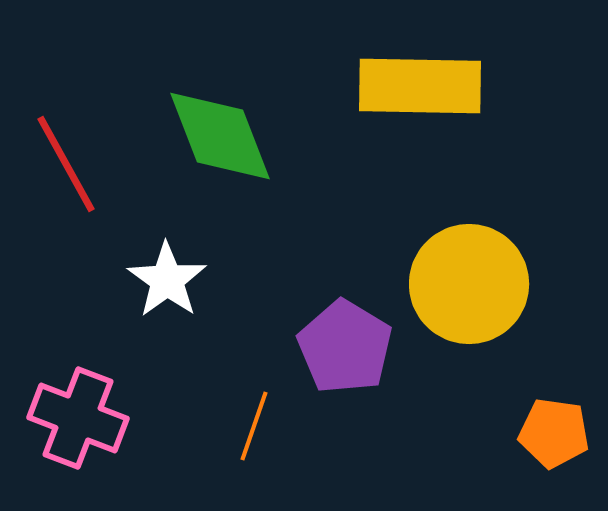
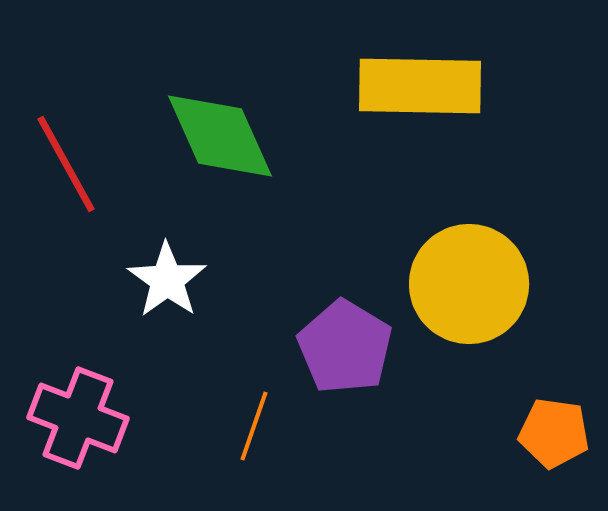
green diamond: rotated 3 degrees counterclockwise
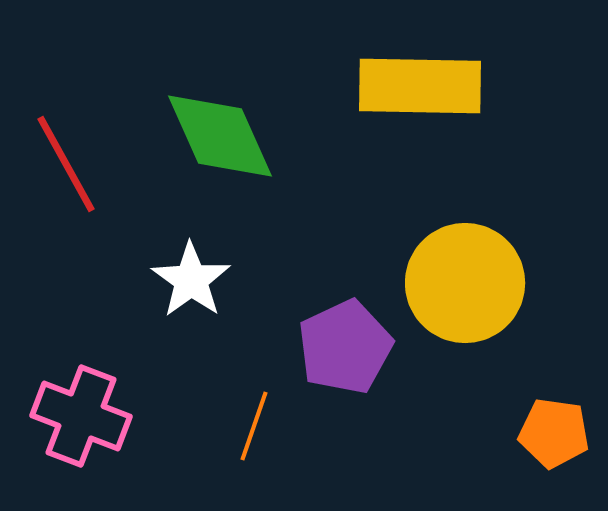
white star: moved 24 px right
yellow circle: moved 4 px left, 1 px up
purple pentagon: rotated 16 degrees clockwise
pink cross: moved 3 px right, 2 px up
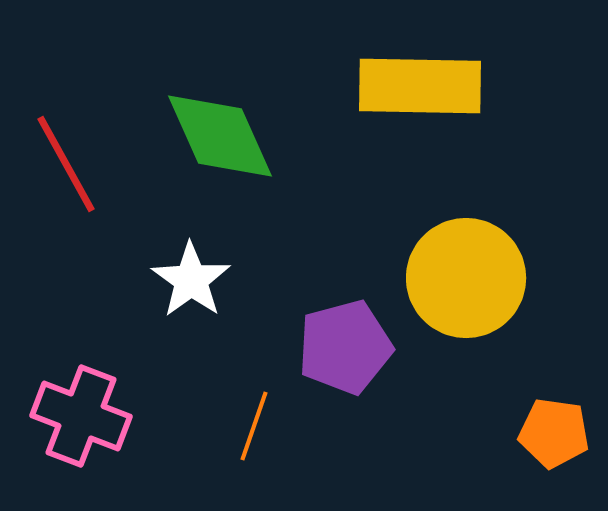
yellow circle: moved 1 px right, 5 px up
purple pentagon: rotated 10 degrees clockwise
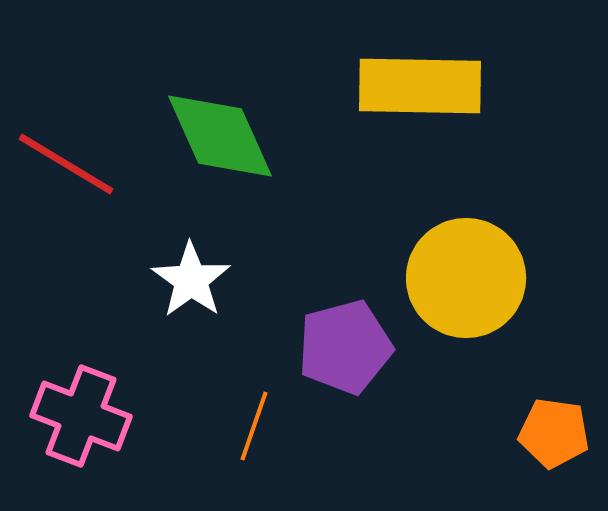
red line: rotated 30 degrees counterclockwise
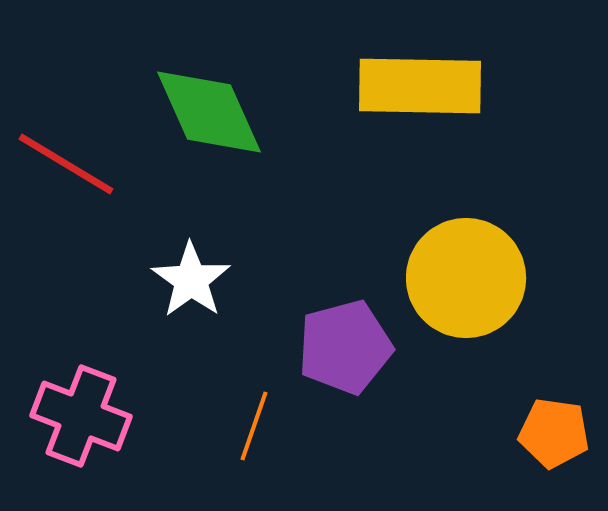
green diamond: moved 11 px left, 24 px up
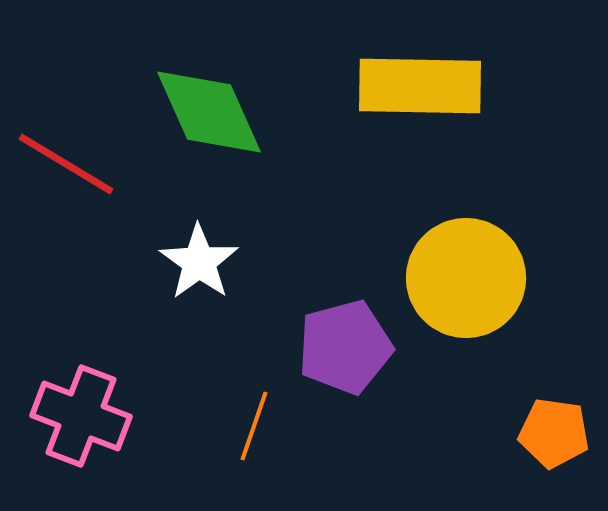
white star: moved 8 px right, 18 px up
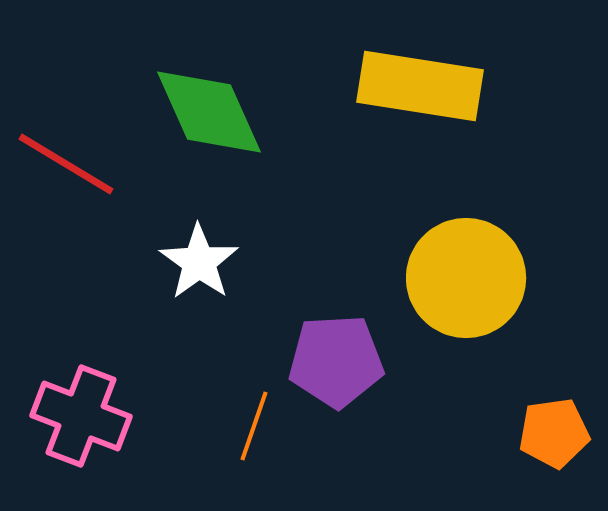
yellow rectangle: rotated 8 degrees clockwise
purple pentagon: moved 9 px left, 14 px down; rotated 12 degrees clockwise
orange pentagon: rotated 16 degrees counterclockwise
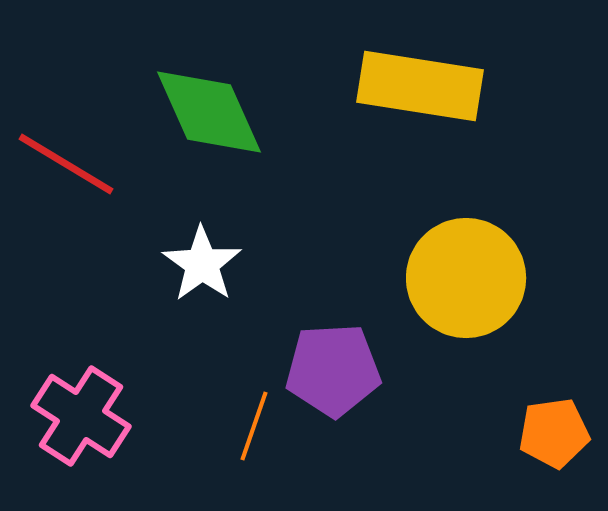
white star: moved 3 px right, 2 px down
purple pentagon: moved 3 px left, 9 px down
pink cross: rotated 12 degrees clockwise
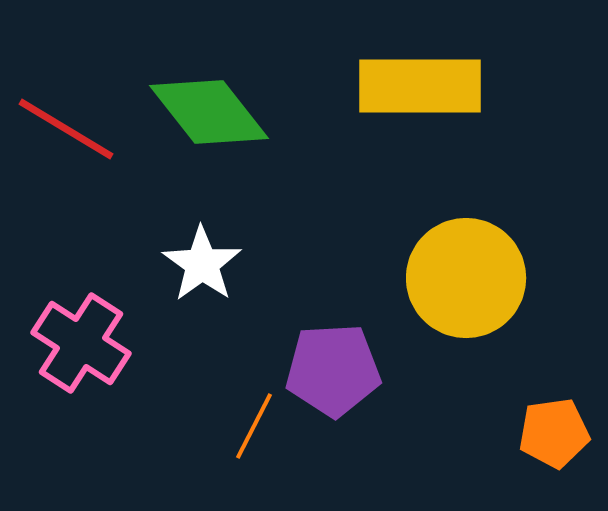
yellow rectangle: rotated 9 degrees counterclockwise
green diamond: rotated 14 degrees counterclockwise
red line: moved 35 px up
pink cross: moved 73 px up
orange line: rotated 8 degrees clockwise
